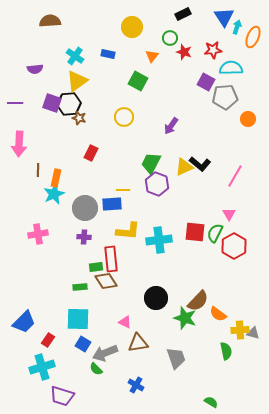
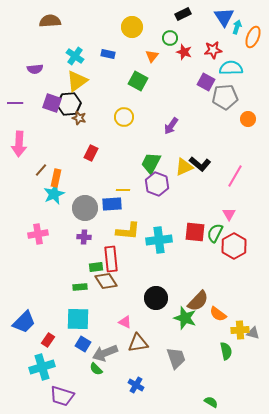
brown line at (38, 170): moved 3 px right; rotated 40 degrees clockwise
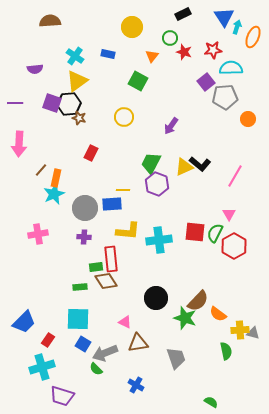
purple square at (206, 82): rotated 24 degrees clockwise
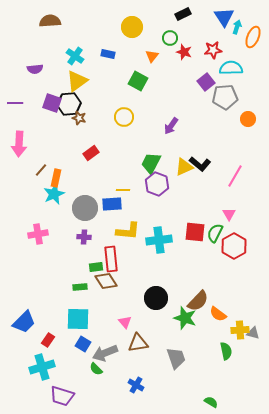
red rectangle at (91, 153): rotated 28 degrees clockwise
pink triangle at (125, 322): rotated 24 degrees clockwise
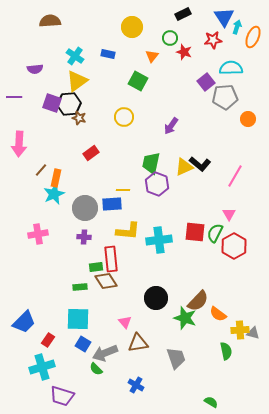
red star at (213, 50): moved 10 px up
purple line at (15, 103): moved 1 px left, 6 px up
green trapezoid at (151, 163): rotated 15 degrees counterclockwise
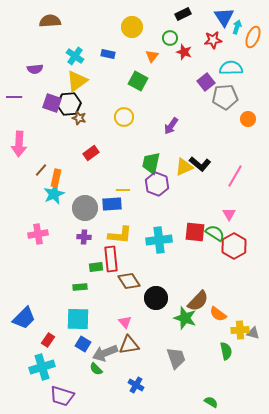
yellow L-shape at (128, 231): moved 8 px left, 4 px down
green semicircle at (215, 233): rotated 96 degrees clockwise
brown diamond at (106, 281): moved 23 px right
blue trapezoid at (24, 322): moved 4 px up
brown triangle at (138, 343): moved 9 px left, 2 px down
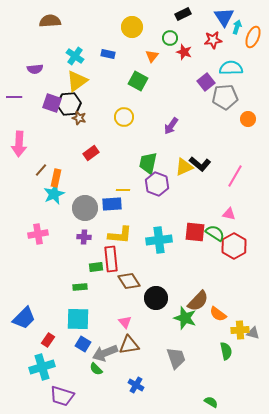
green trapezoid at (151, 163): moved 3 px left
pink triangle at (229, 214): rotated 48 degrees counterclockwise
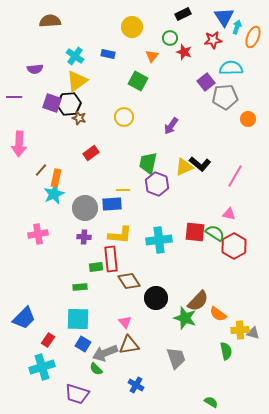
purple trapezoid at (62, 396): moved 15 px right, 2 px up
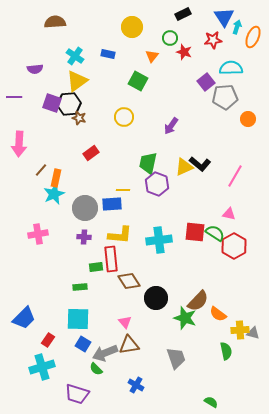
brown semicircle at (50, 21): moved 5 px right, 1 px down
